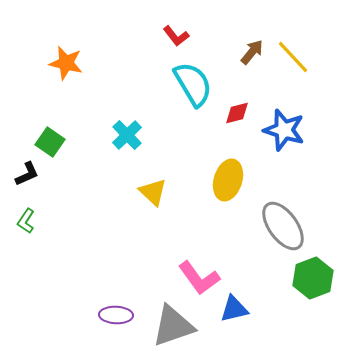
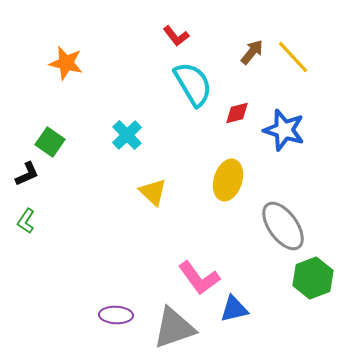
gray triangle: moved 1 px right, 2 px down
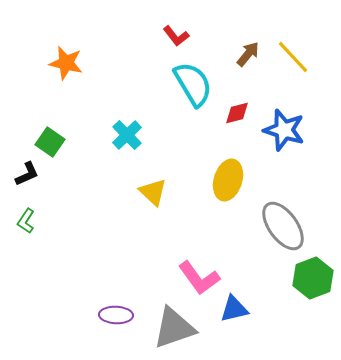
brown arrow: moved 4 px left, 2 px down
